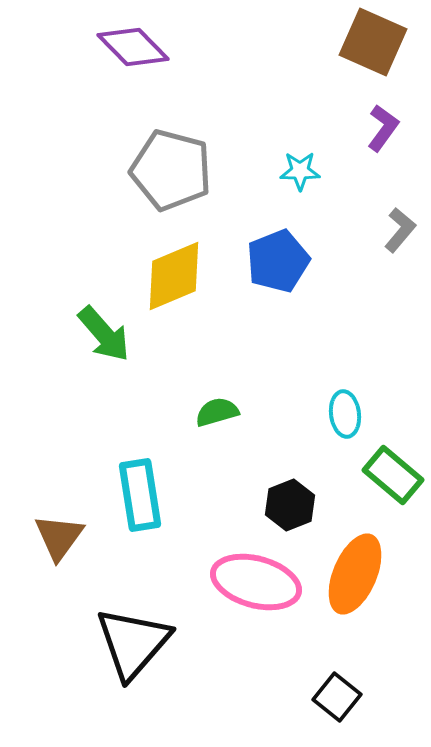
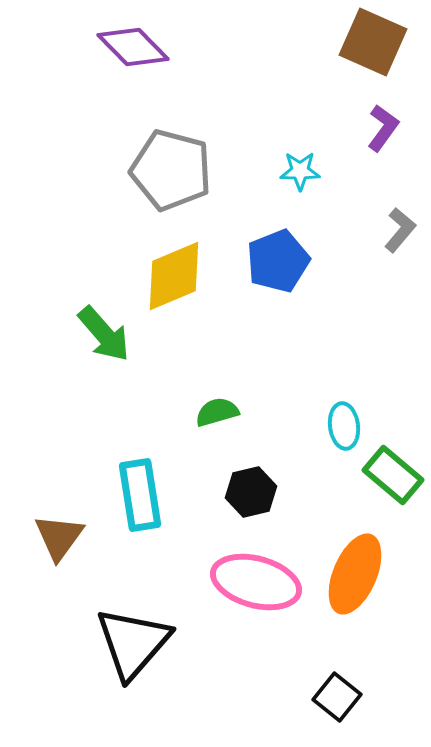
cyan ellipse: moved 1 px left, 12 px down
black hexagon: moved 39 px left, 13 px up; rotated 9 degrees clockwise
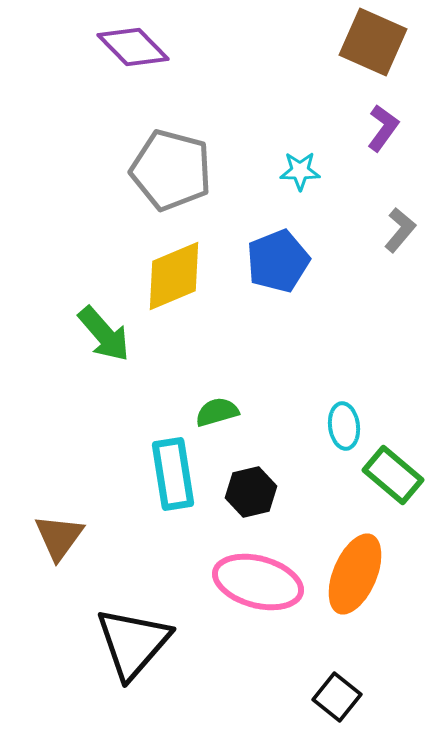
cyan rectangle: moved 33 px right, 21 px up
pink ellipse: moved 2 px right
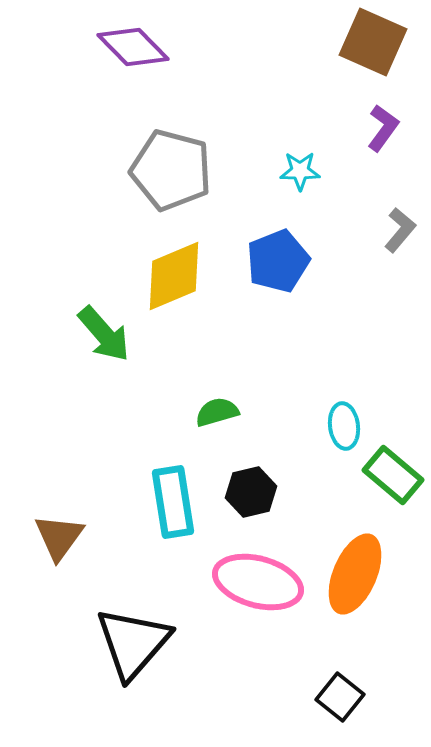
cyan rectangle: moved 28 px down
black square: moved 3 px right
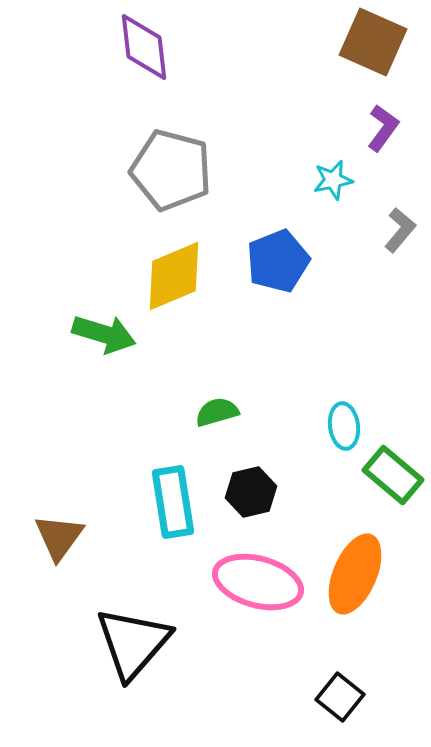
purple diamond: moved 11 px right; rotated 38 degrees clockwise
cyan star: moved 33 px right, 9 px down; rotated 12 degrees counterclockwise
green arrow: rotated 32 degrees counterclockwise
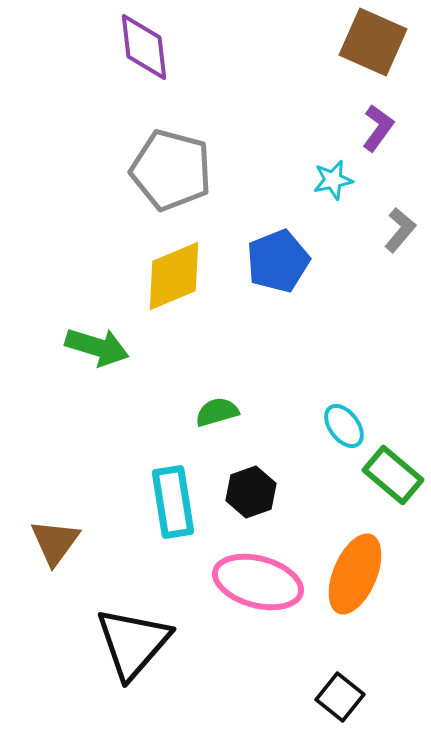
purple L-shape: moved 5 px left
green arrow: moved 7 px left, 13 px down
cyan ellipse: rotated 30 degrees counterclockwise
black hexagon: rotated 6 degrees counterclockwise
brown triangle: moved 4 px left, 5 px down
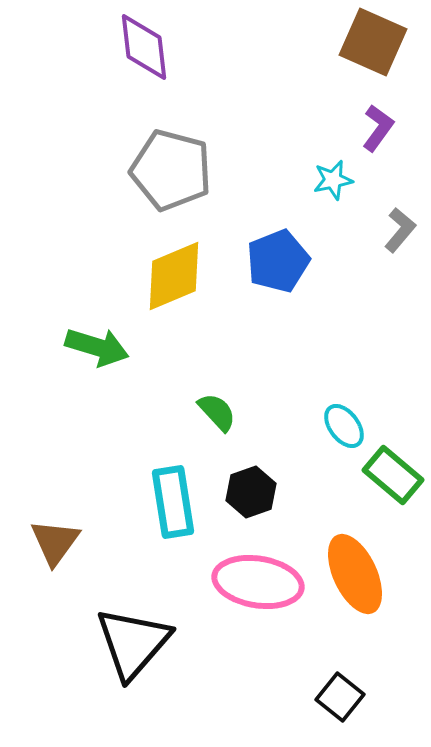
green semicircle: rotated 63 degrees clockwise
orange ellipse: rotated 48 degrees counterclockwise
pink ellipse: rotated 6 degrees counterclockwise
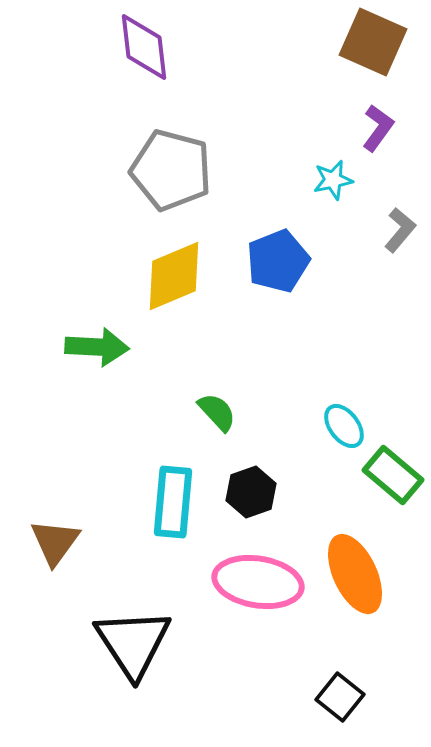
green arrow: rotated 14 degrees counterclockwise
cyan rectangle: rotated 14 degrees clockwise
black triangle: rotated 14 degrees counterclockwise
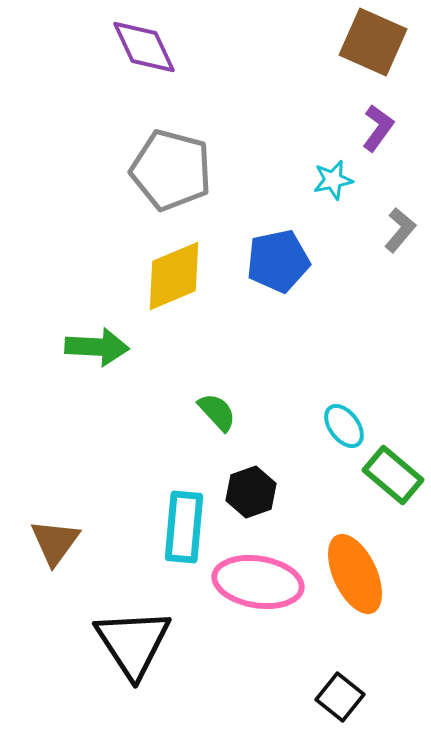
purple diamond: rotated 18 degrees counterclockwise
blue pentagon: rotated 10 degrees clockwise
cyan rectangle: moved 11 px right, 25 px down
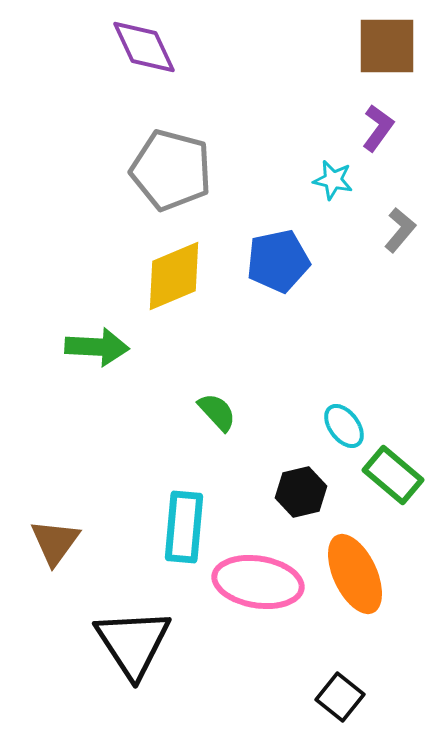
brown square: moved 14 px right, 4 px down; rotated 24 degrees counterclockwise
cyan star: rotated 24 degrees clockwise
black hexagon: moved 50 px right; rotated 6 degrees clockwise
